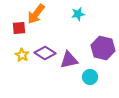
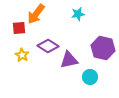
purple diamond: moved 3 px right, 7 px up
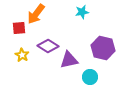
cyan star: moved 4 px right, 2 px up
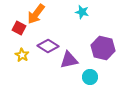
cyan star: rotated 24 degrees clockwise
red square: rotated 32 degrees clockwise
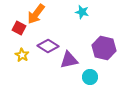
purple hexagon: moved 1 px right
